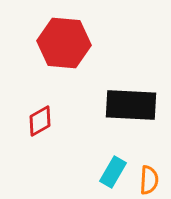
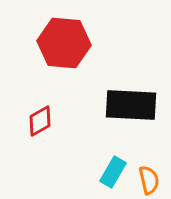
orange semicircle: rotated 16 degrees counterclockwise
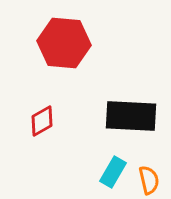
black rectangle: moved 11 px down
red diamond: moved 2 px right
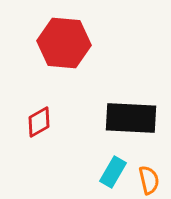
black rectangle: moved 2 px down
red diamond: moved 3 px left, 1 px down
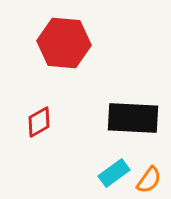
black rectangle: moved 2 px right
cyan rectangle: moved 1 px right, 1 px down; rotated 24 degrees clockwise
orange semicircle: rotated 48 degrees clockwise
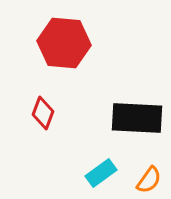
black rectangle: moved 4 px right
red diamond: moved 4 px right, 9 px up; rotated 40 degrees counterclockwise
cyan rectangle: moved 13 px left
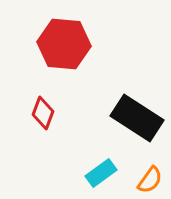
red hexagon: moved 1 px down
black rectangle: rotated 30 degrees clockwise
orange semicircle: moved 1 px right
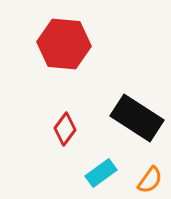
red diamond: moved 22 px right, 16 px down; rotated 16 degrees clockwise
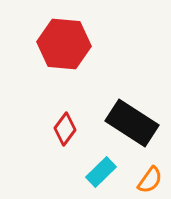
black rectangle: moved 5 px left, 5 px down
cyan rectangle: moved 1 px up; rotated 8 degrees counterclockwise
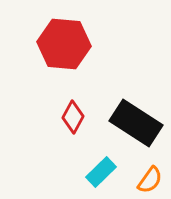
black rectangle: moved 4 px right
red diamond: moved 8 px right, 12 px up; rotated 8 degrees counterclockwise
